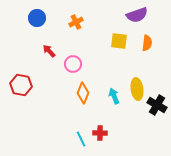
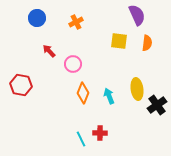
purple semicircle: rotated 95 degrees counterclockwise
cyan arrow: moved 5 px left
black cross: rotated 24 degrees clockwise
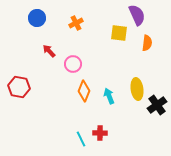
orange cross: moved 1 px down
yellow square: moved 8 px up
red hexagon: moved 2 px left, 2 px down
orange diamond: moved 1 px right, 2 px up
